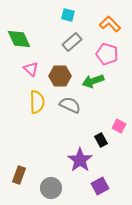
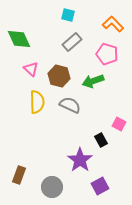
orange L-shape: moved 3 px right
brown hexagon: moved 1 px left; rotated 15 degrees clockwise
pink square: moved 2 px up
gray circle: moved 1 px right, 1 px up
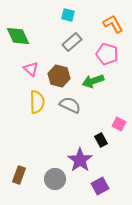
orange L-shape: rotated 15 degrees clockwise
green diamond: moved 1 px left, 3 px up
gray circle: moved 3 px right, 8 px up
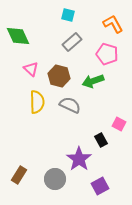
purple star: moved 1 px left, 1 px up
brown rectangle: rotated 12 degrees clockwise
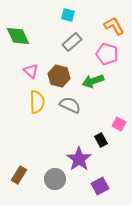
orange L-shape: moved 1 px right, 2 px down
pink triangle: moved 2 px down
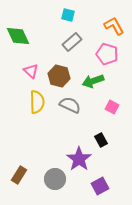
pink square: moved 7 px left, 17 px up
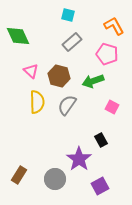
gray semicircle: moved 3 px left; rotated 80 degrees counterclockwise
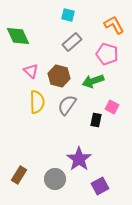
orange L-shape: moved 1 px up
black rectangle: moved 5 px left, 20 px up; rotated 40 degrees clockwise
